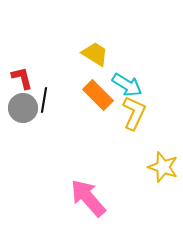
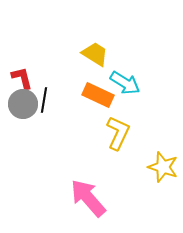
cyan arrow: moved 2 px left, 2 px up
orange rectangle: rotated 20 degrees counterclockwise
gray circle: moved 4 px up
yellow L-shape: moved 16 px left, 20 px down
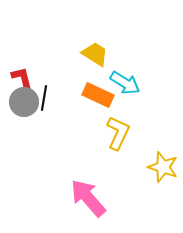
black line: moved 2 px up
gray circle: moved 1 px right, 2 px up
